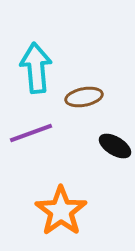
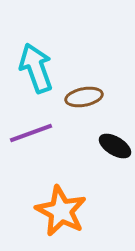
cyan arrow: rotated 15 degrees counterclockwise
orange star: rotated 9 degrees counterclockwise
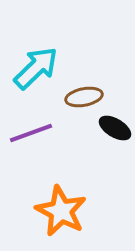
cyan arrow: rotated 66 degrees clockwise
black ellipse: moved 18 px up
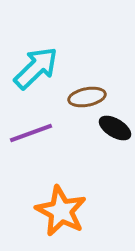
brown ellipse: moved 3 px right
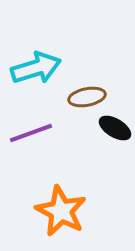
cyan arrow: rotated 27 degrees clockwise
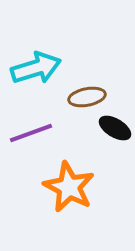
orange star: moved 8 px right, 24 px up
